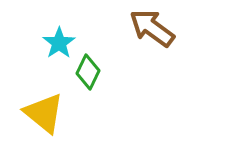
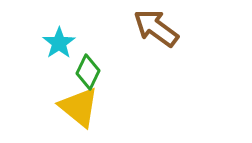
brown arrow: moved 4 px right
yellow triangle: moved 35 px right, 6 px up
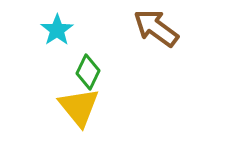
cyan star: moved 2 px left, 13 px up
yellow triangle: rotated 12 degrees clockwise
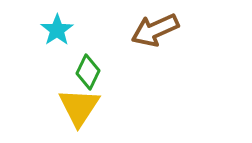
brown arrow: moved 1 px left, 2 px down; rotated 60 degrees counterclockwise
yellow triangle: rotated 12 degrees clockwise
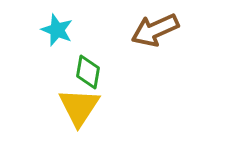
cyan star: rotated 16 degrees counterclockwise
green diamond: rotated 16 degrees counterclockwise
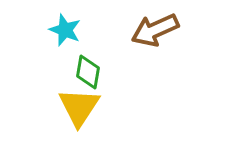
cyan star: moved 8 px right
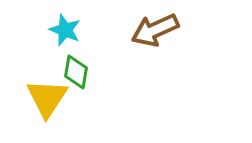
green diamond: moved 12 px left
yellow triangle: moved 32 px left, 9 px up
